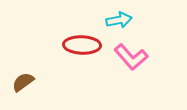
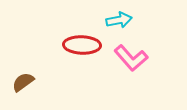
pink L-shape: moved 1 px down
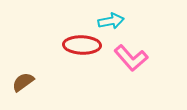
cyan arrow: moved 8 px left, 1 px down
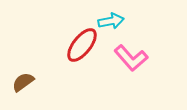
red ellipse: rotated 54 degrees counterclockwise
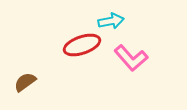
red ellipse: rotated 33 degrees clockwise
brown semicircle: moved 2 px right
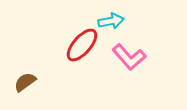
red ellipse: rotated 30 degrees counterclockwise
pink L-shape: moved 2 px left, 1 px up
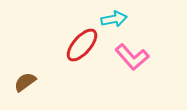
cyan arrow: moved 3 px right, 2 px up
pink L-shape: moved 3 px right
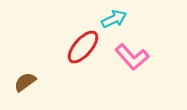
cyan arrow: rotated 15 degrees counterclockwise
red ellipse: moved 1 px right, 2 px down
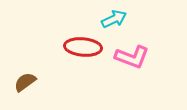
red ellipse: rotated 54 degrees clockwise
pink L-shape: rotated 28 degrees counterclockwise
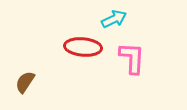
pink L-shape: moved 1 px down; rotated 108 degrees counterclockwise
brown semicircle: rotated 20 degrees counterclockwise
